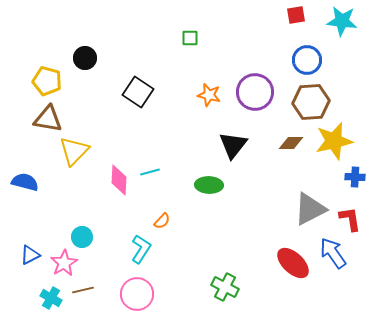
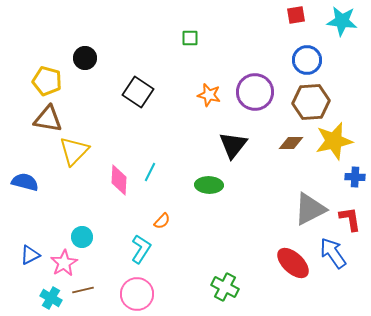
cyan line: rotated 48 degrees counterclockwise
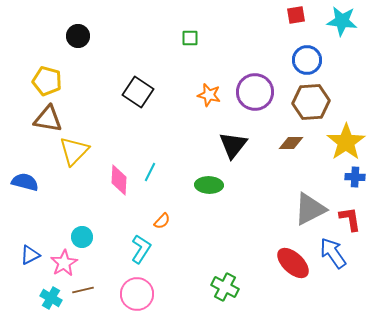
black circle: moved 7 px left, 22 px up
yellow star: moved 12 px right, 1 px down; rotated 21 degrees counterclockwise
